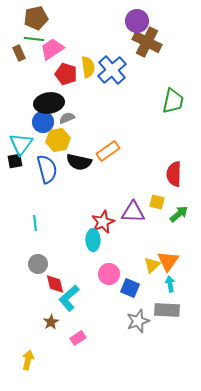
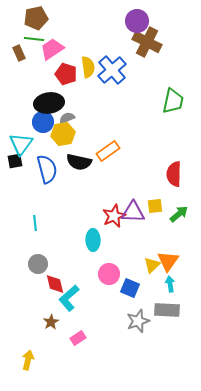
yellow hexagon: moved 5 px right, 6 px up
yellow square: moved 2 px left, 4 px down; rotated 21 degrees counterclockwise
red star: moved 11 px right, 6 px up
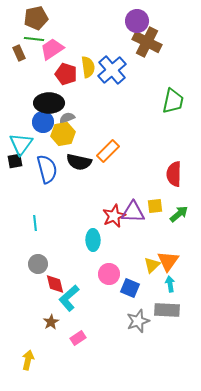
black ellipse: rotated 8 degrees clockwise
orange rectangle: rotated 10 degrees counterclockwise
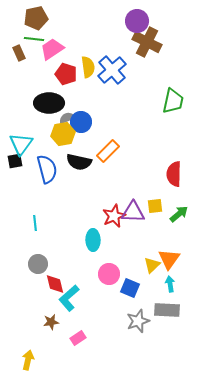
blue circle: moved 38 px right
orange triangle: moved 1 px right, 2 px up
brown star: rotated 21 degrees clockwise
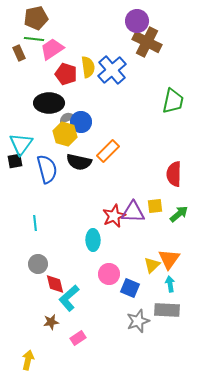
yellow hexagon: moved 2 px right; rotated 25 degrees clockwise
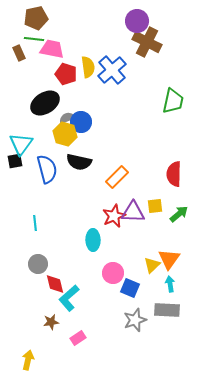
pink trapezoid: rotated 45 degrees clockwise
black ellipse: moved 4 px left; rotated 32 degrees counterclockwise
orange rectangle: moved 9 px right, 26 px down
pink circle: moved 4 px right, 1 px up
gray star: moved 3 px left, 1 px up
